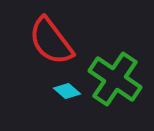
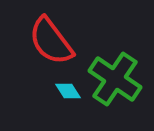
cyan diamond: moved 1 px right; rotated 16 degrees clockwise
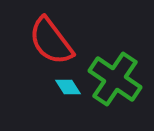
cyan diamond: moved 4 px up
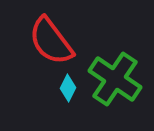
cyan diamond: moved 1 px down; rotated 60 degrees clockwise
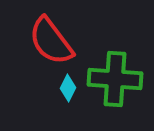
green cross: rotated 30 degrees counterclockwise
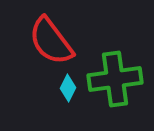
green cross: rotated 12 degrees counterclockwise
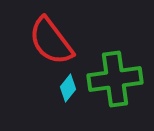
cyan diamond: rotated 12 degrees clockwise
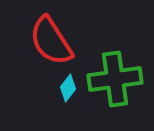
red semicircle: rotated 4 degrees clockwise
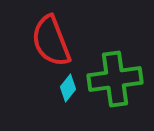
red semicircle: rotated 12 degrees clockwise
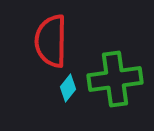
red semicircle: rotated 22 degrees clockwise
